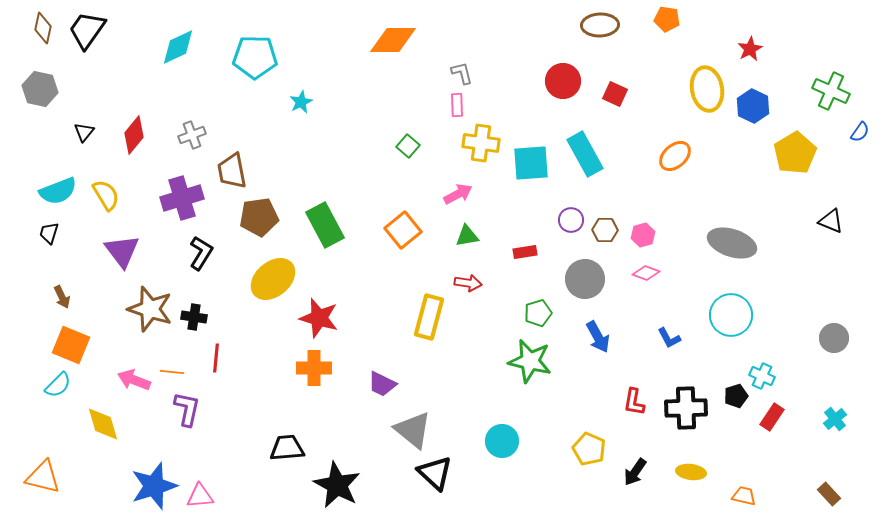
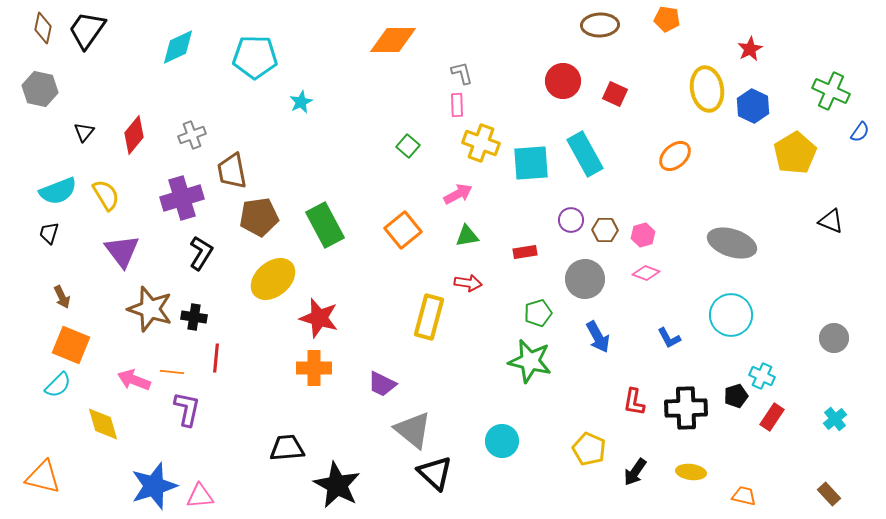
yellow cross at (481, 143): rotated 12 degrees clockwise
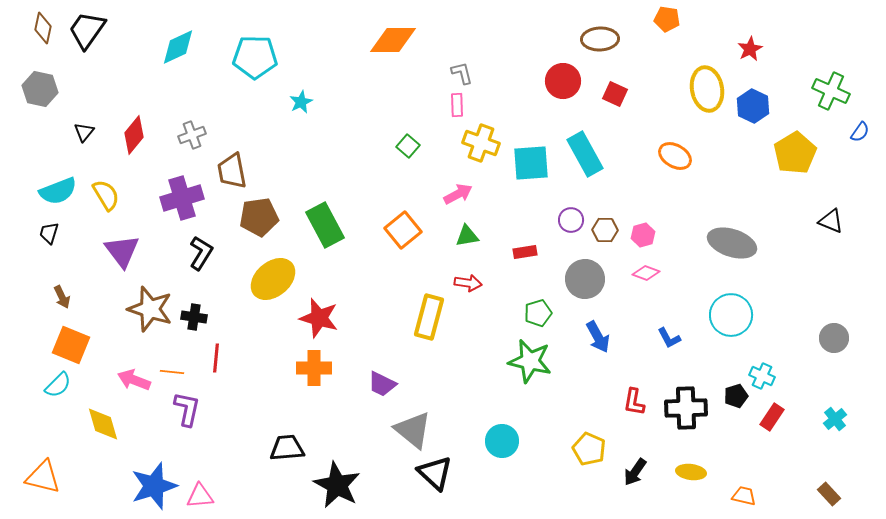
brown ellipse at (600, 25): moved 14 px down
orange ellipse at (675, 156): rotated 72 degrees clockwise
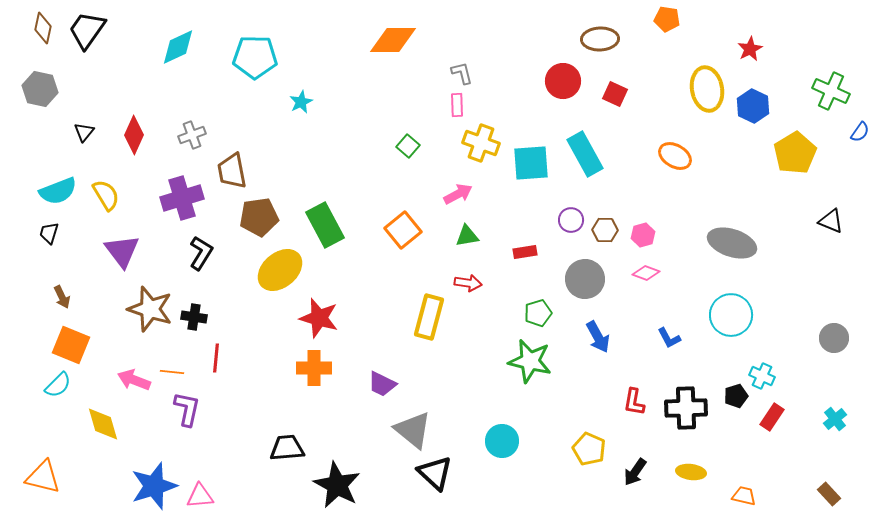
red diamond at (134, 135): rotated 15 degrees counterclockwise
yellow ellipse at (273, 279): moved 7 px right, 9 px up
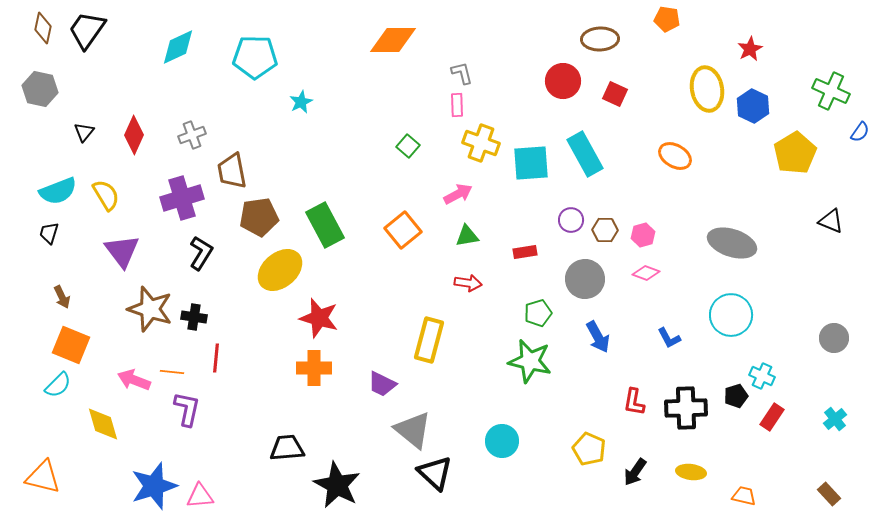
yellow rectangle at (429, 317): moved 23 px down
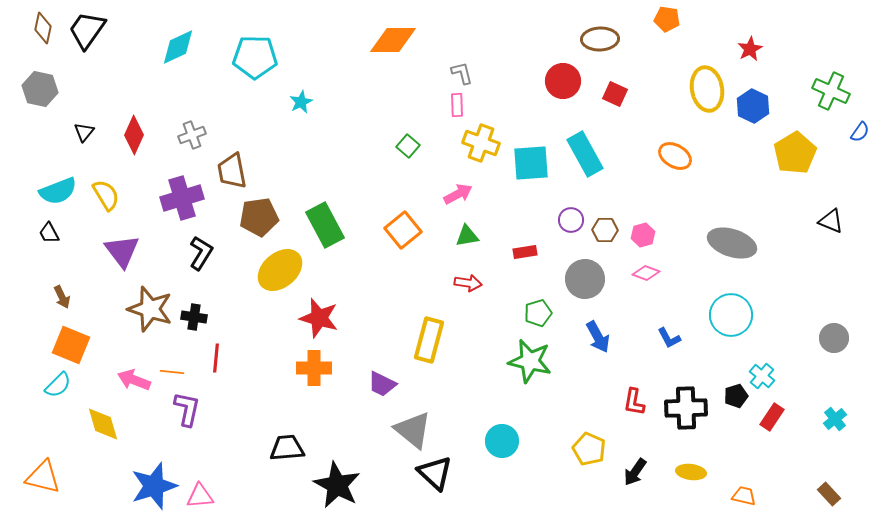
black trapezoid at (49, 233): rotated 45 degrees counterclockwise
cyan cross at (762, 376): rotated 15 degrees clockwise
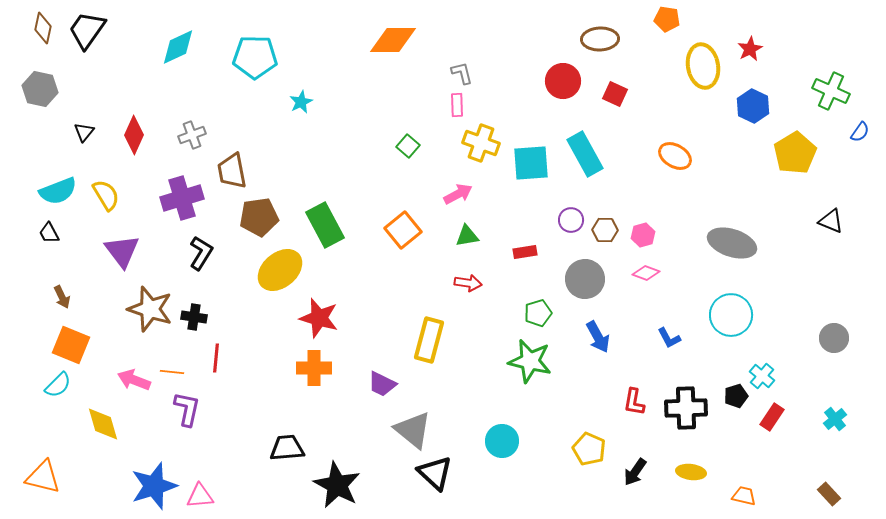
yellow ellipse at (707, 89): moved 4 px left, 23 px up
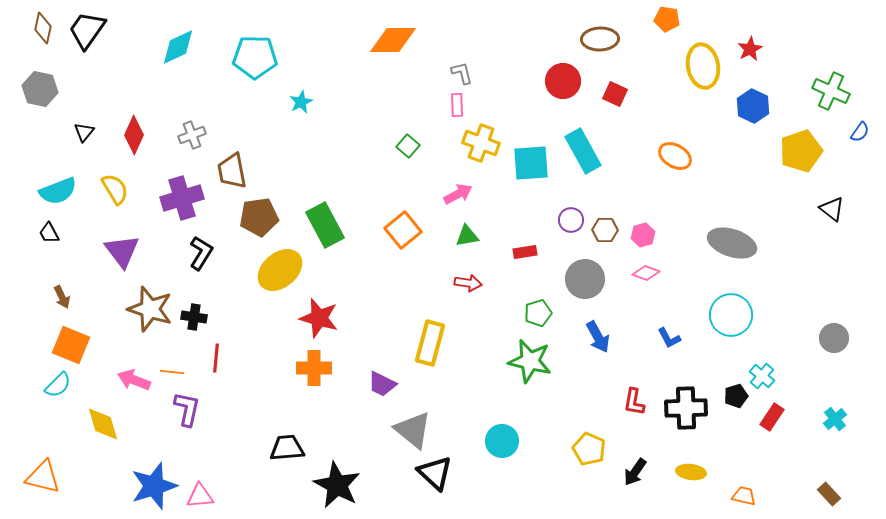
yellow pentagon at (795, 153): moved 6 px right, 2 px up; rotated 12 degrees clockwise
cyan rectangle at (585, 154): moved 2 px left, 3 px up
yellow semicircle at (106, 195): moved 9 px right, 6 px up
black triangle at (831, 221): moved 1 px right, 12 px up; rotated 16 degrees clockwise
yellow rectangle at (429, 340): moved 1 px right, 3 px down
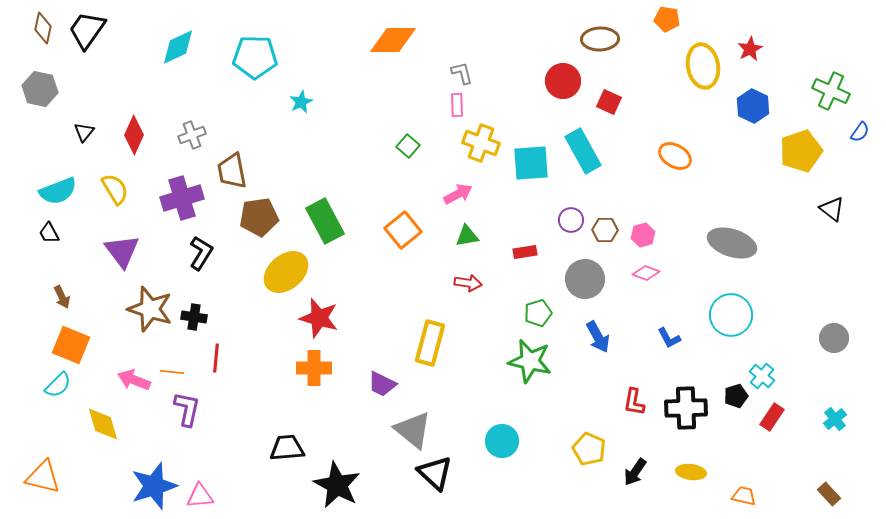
red square at (615, 94): moved 6 px left, 8 px down
green rectangle at (325, 225): moved 4 px up
yellow ellipse at (280, 270): moved 6 px right, 2 px down
